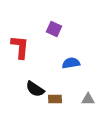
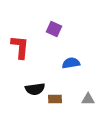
black semicircle: rotated 42 degrees counterclockwise
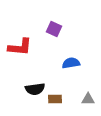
red L-shape: rotated 90 degrees clockwise
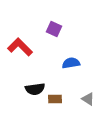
red L-shape: rotated 140 degrees counterclockwise
gray triangle: rotated 32 degrees clockwise
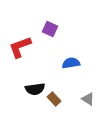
purple square: moved 4 px left
red L-shape: rotated 65 degrees counterclockwise
brown rectangle: moved 1 px left; rotated 48 degrees clockwise
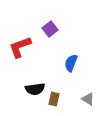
purple square: rotated 28 degrees clockwise
blue semicircle: rotated 60 degrees counterclockwise
brown rectangle: rotated 56 degrees clockwise
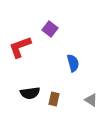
purple square: rotated 14 degrees counterclockwise
blue semicircle: moved 2 px right; rotated 144 degrees clockwise
black semicircle: moved 5 px left, 4 px down
gray triangle: moved 3 px right, 1 px down
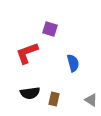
purple square: rotated 21 degrees counterclockwise
red L-shape: moved 7 px right, 6 px down
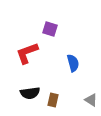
brown rectangle: moved 1 px left, 1 px down
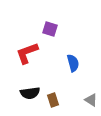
brown rectangle: rotated 32 degrees counterclockwise
